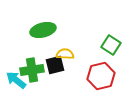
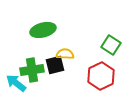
red hexagon: rotated 12 degrees counterclockwise
cyan arrow: moved 3 px down
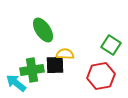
green ellipse: rotated 70 degrees clockwise
black square: rotated 12 degrees clockwise
red hexagon: rotated 16 degrees clockwise
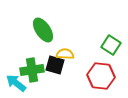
black square: rotated 18 degrees clockwise
red hexagon: rotated 16 degrees clockwise
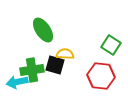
cyan arrow: moved 1 px right, 1 px up; rotated 50 degrees counterclockwise
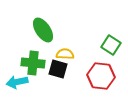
black square: moved 3 px right, 4 px down
green cross: moved 1 px right, 7 px up; rotated 15 degrees clockwise
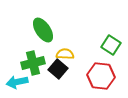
green cross: rotated 20 degrees counterclockwise
black square: rotated 24 degrees clockwise
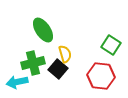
yellow semicircle: rotated 72 degrees clockwise
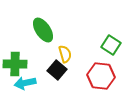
green cross: moved 18 px left, 1 px down; rotated 15 degrees clockwise
black square: moved 1 px left, 1 px down
cyan arrow: moved 8 px right, 1 px down
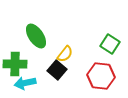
green ellipse: moved 7 px left, 6 px down
green square: moved 1 px left, 1 px up
yellow semicircle: rotated 54 degrees clockwise
